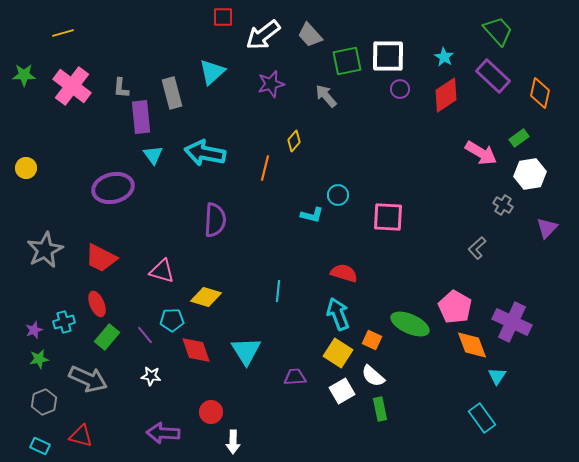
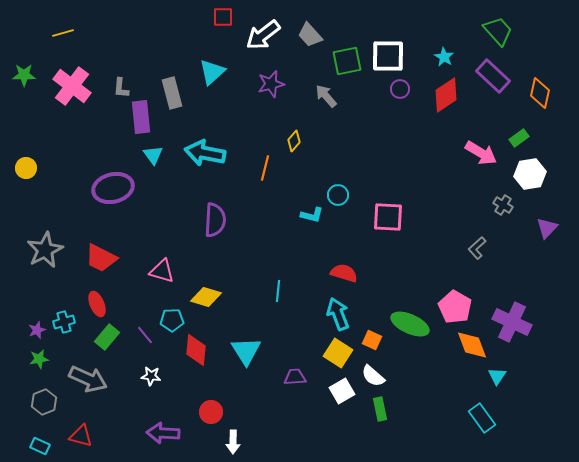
purple star at (34, 330): moved 3 px right
red diamond at (196, 350): rotated 24 degrees clockwise
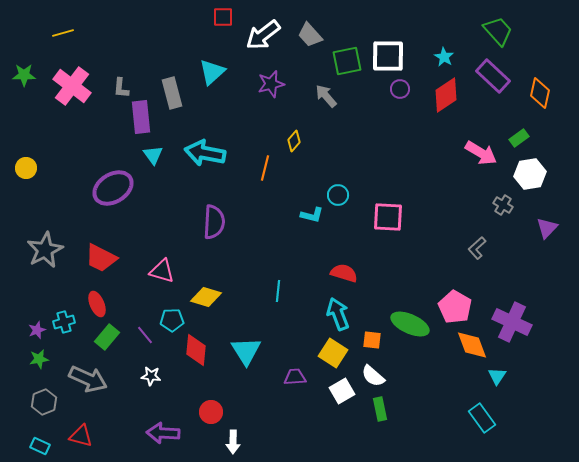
purple ellipse at (113, 188): rotated 18 degrees counterclockwise
purple semicircle at (215, 220): moved 1 px left, 2 px down
orange square at (372, 340): rotated 18 degrees counterclockwise
yellow square at (338, 353): moved 5 px left
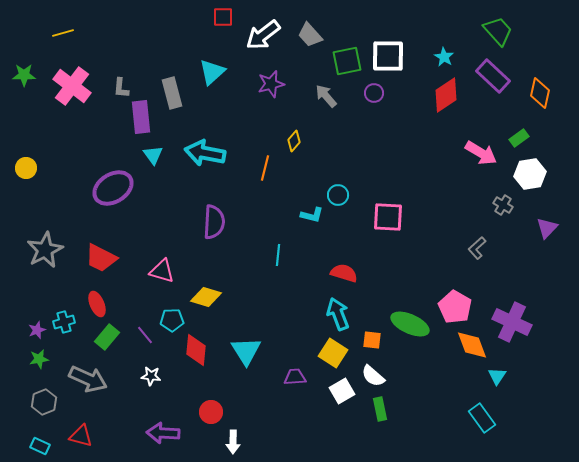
purple circle at (400, 89): moved 26 px left, 4 px down
cyan line at (278, 291): moved 36 px up
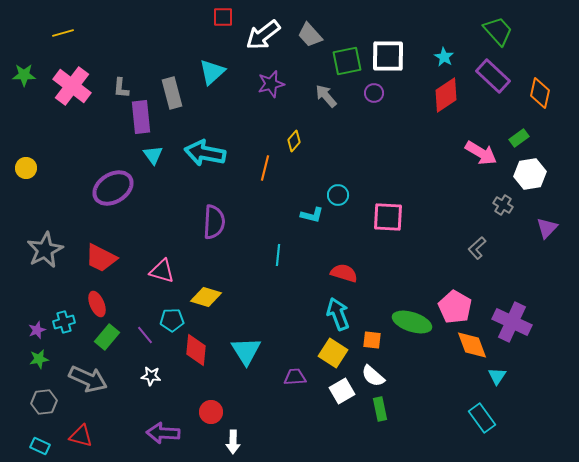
green ellipse at (410, 324): moved 2 px right, 2 px up; rotated 6 degrees counterclockwise
gray hexagon at (44, 402): rotated 15 degrees clockwise
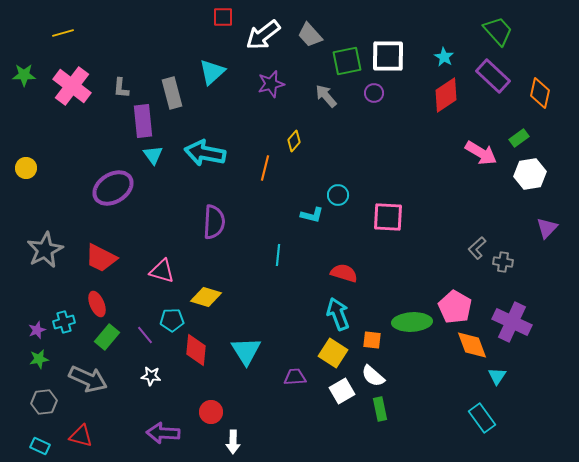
purple rectangle at (141, 117): moved 2 px right, 4 px down
gray cross at (503, 205): moved 57 px down; rotated 24 degrees counterclockwise
green ellipse at (412, 322): rotated 21 degrees counterclockwise
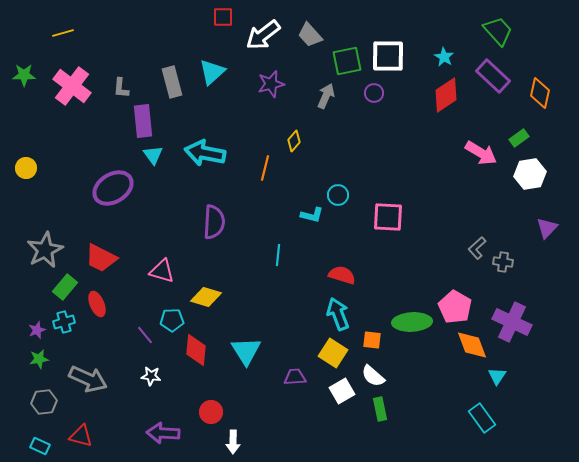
gray rectangle at (172, 93): moved 11 px up
gray arrow at (326, 96): rotated 65 degrees clockwise
red semicircle at (344, 273): moved 2 px left, 2 px down
green rectangle at (107, 337): moved 42 px left, 50 px up
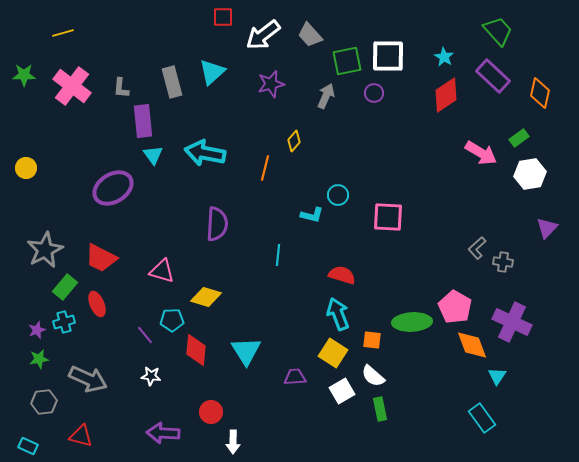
purple semicircle at (214, 222): moved 3 px right, 2 px down
cyan rectangle at (40, 446): moved 12 px left
